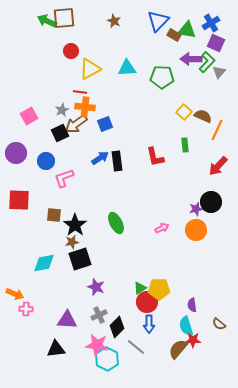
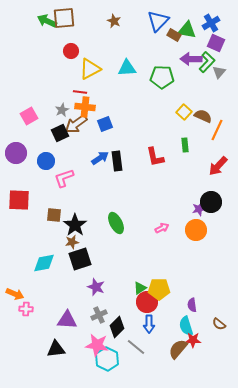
purple star at (196, 209): moved 3 px right
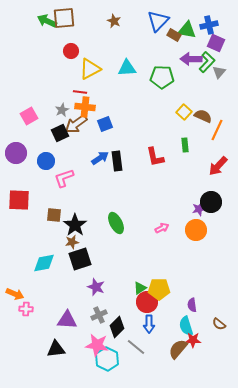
blue cross at (211, 23): moved 2 px left, 2 px down; rotated 18 degrees clockwise
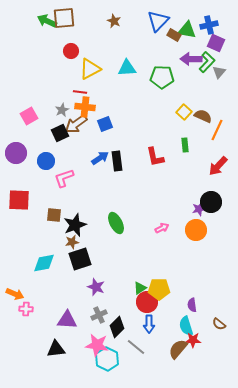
black star at (75, 225): rotated 15 degrees clockwise
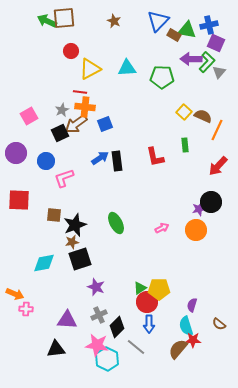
purple semicircle at (192, 305): rotated 24 degrees clockwise
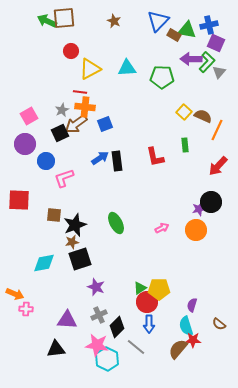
purple circle at (16, 153): moved 9 px right, 9 px up
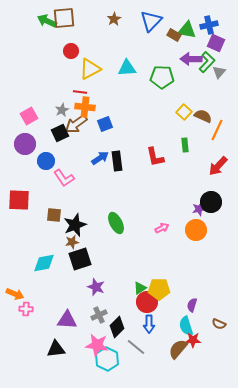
brown star at (114, 21): moved 2 px up; rotated 16 degrees clockwise
blue triangle at (158, 21): moved 7 px left
pink L-shape at (64, 178): rotated 105 degrees counterclockwise
brown semicircle at (219, 324): rotated 16 degrees counterclockwise
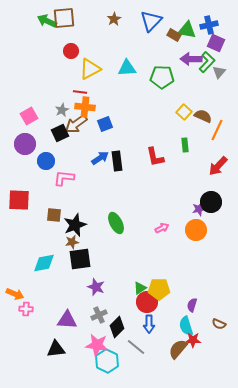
pink L-shape at (64, 178): rotated 130 degrees clockwise
black square at (80, 259): rotated 10 degrees clockwise
cyan hexagon at (107, 359): moved 2 px down
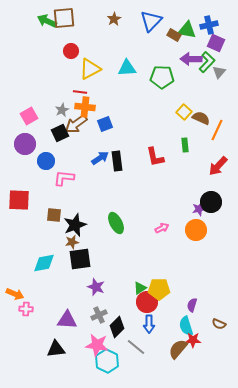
brown semicircle at (203, 116): moved 2 px left, 2 px down
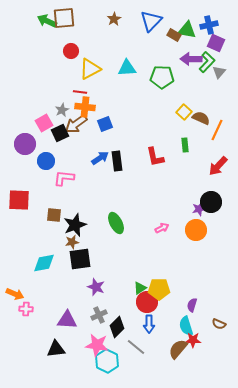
pink square at (29, 116): moved 15 px right, 7 px down
